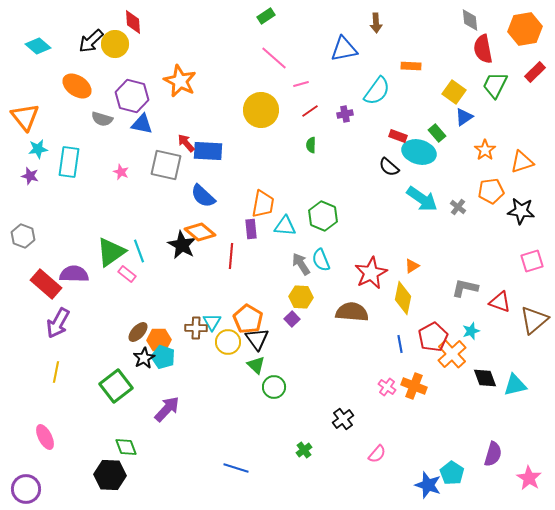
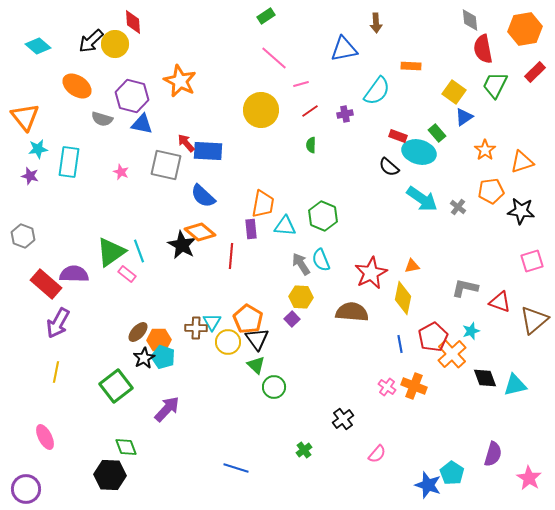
orange triangle at (412, 266): rotated 21 degrees clockwise
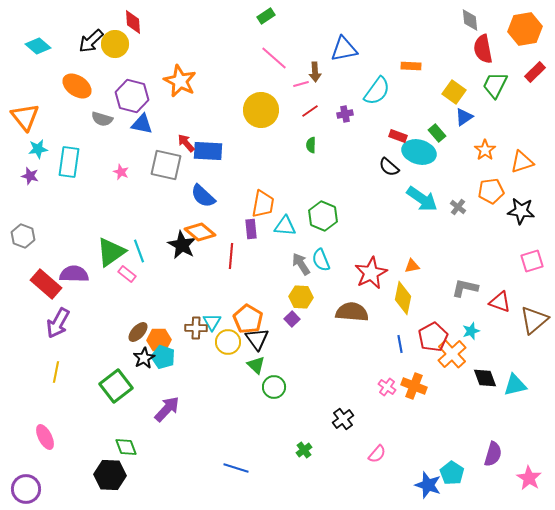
brown arrow at (376, 23): moved 61 px left, 49 px down
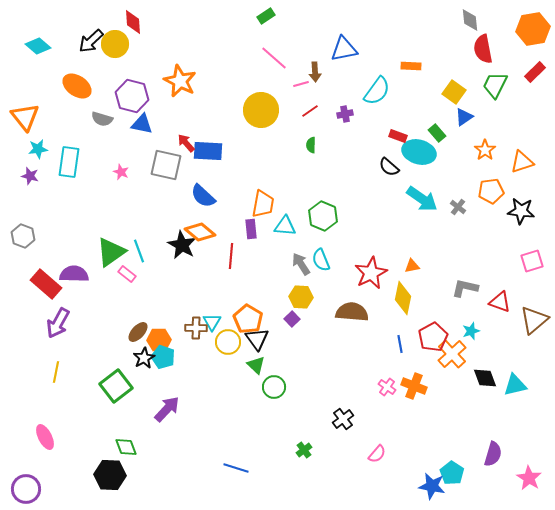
orange hexagon at (525, 29): moved 8 px right
blue star at (428, 485): moved 4 px right, 1 px down; rotated 8 degrees counterclockwise
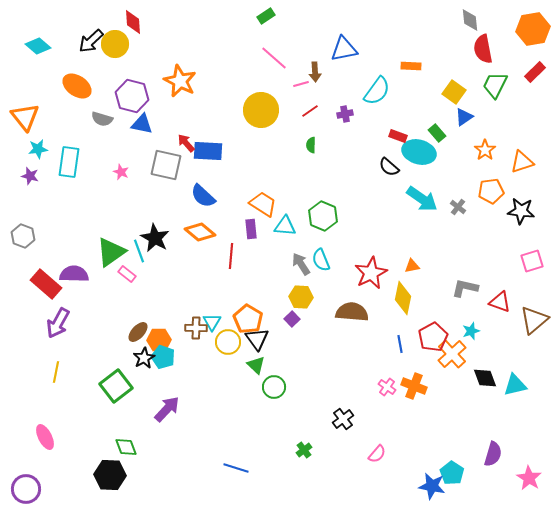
orange trapezoid at (263, 204): rotated 68 degrees counterclockwise
black star at (182, 245): moved 27 px left, 7 px up
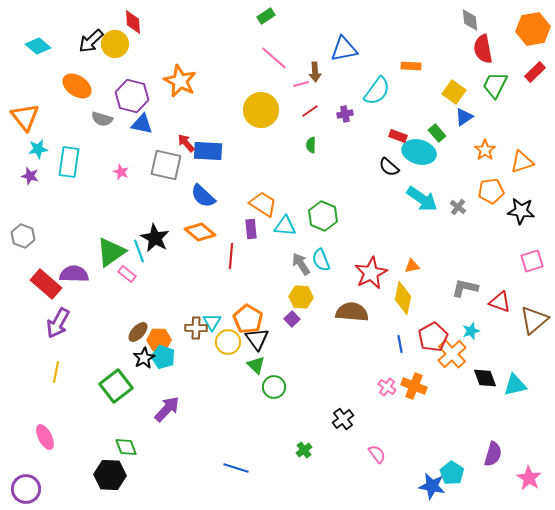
pink semicircle at (377, 454): rotated 78 degrees counterclockwise
